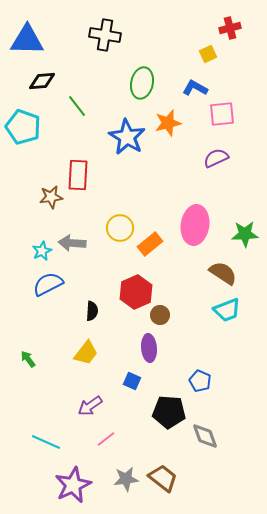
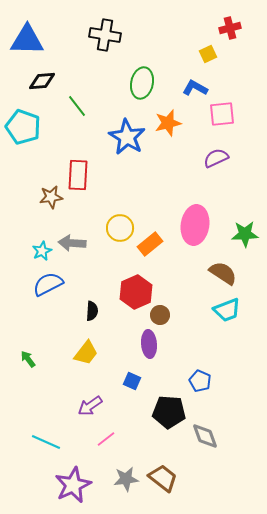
purple ellipse: moved 4 px up
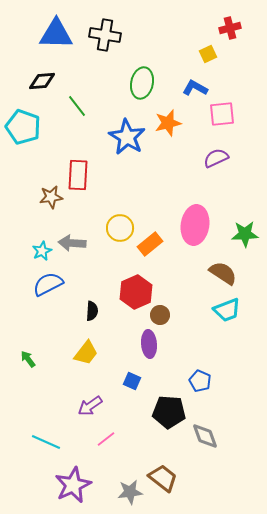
blue triangle: moved 29 px right, 6 px up
gray star: moved 4 px right, 13 px down
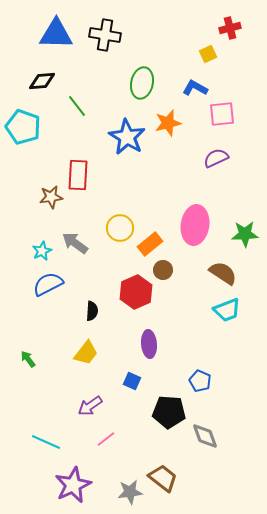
gray arrow: moved 3 px right; rotated 32 degrees clockwise
brown circle: moved 3 px right, 45 px up
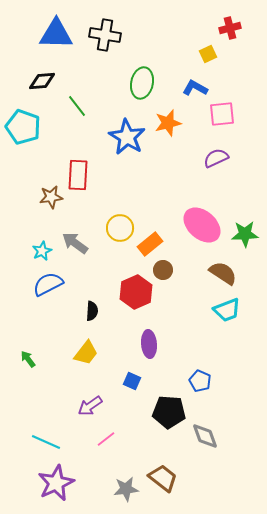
pink ellipse: moved 7 px right; rotated 57 degrees counterclockwise
purple star: moved 17 px left, 2 px up
gray star: moved 4 px left, 3 px up
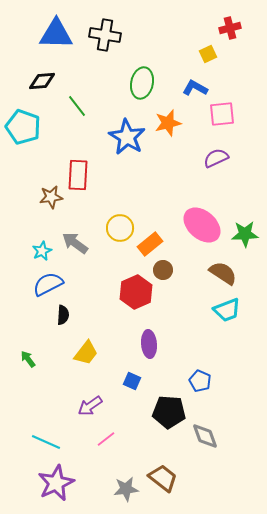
black semicircle: moved 29 px left, 4 px down
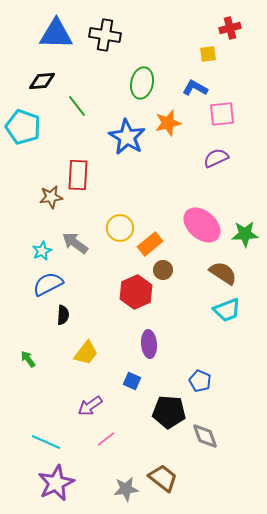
yellow square: rotated 18 degrees clockwise
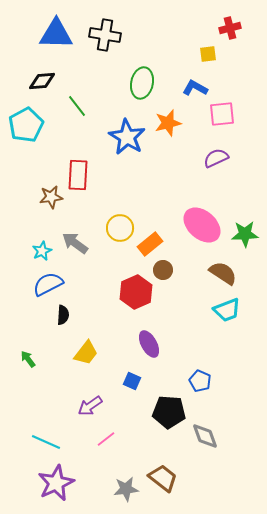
cyan pentagon: moved 3 px right, 2 px up; rotated 24 degrees clockwise
purple ellipse: rotated 24 degrees counterclockwise
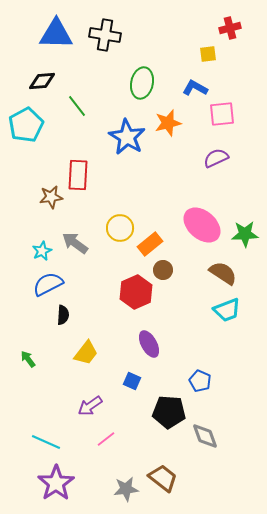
purple star: rotated 9 degrees counterclockwise
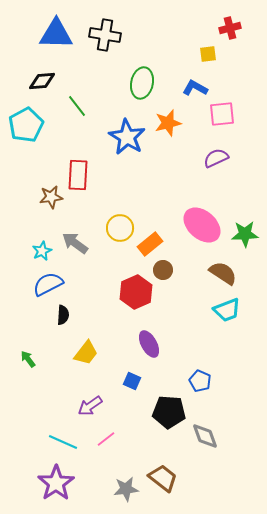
cyan line: moved 17 px right
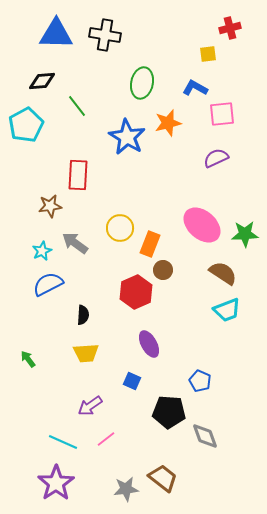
brown star: moved 1 px left, 9 px down
orange rectangle: rotated 30 degrees counterclockwise
black semicircle: moved 20 px right
yellow trapezoid: rotated 48 degrees clockwise
